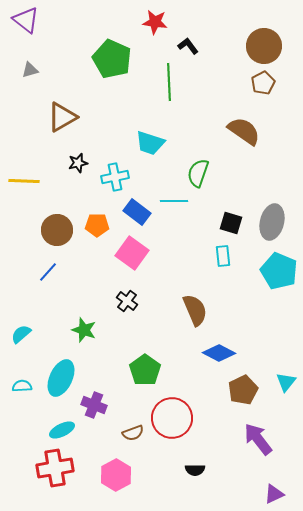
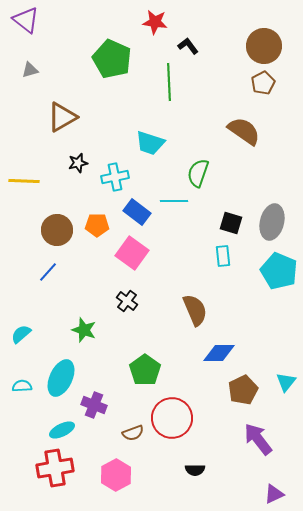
blue diamond at (219, 353): rotated 28 degrees counterclockwise
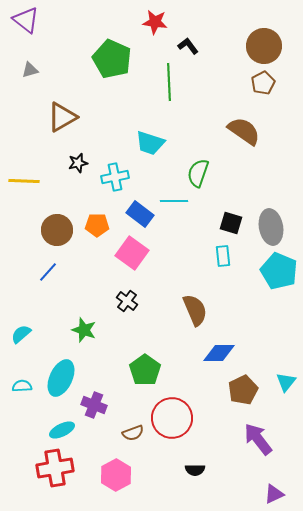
blue rectangle at (137, 212): moved 3 px right, 2 px down
gray ellipse at (272, 222): moved 1 px left, 5 px down; rotated 24 degrees counterclockwise
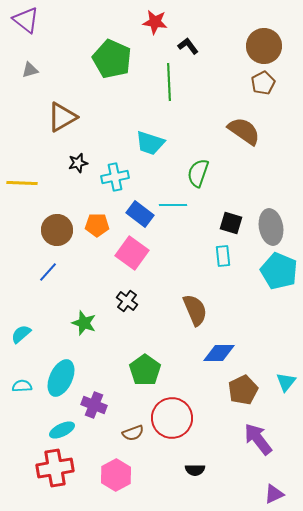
yellow line at (24, 181): moved 2 px left, 2 px down
cyan line at (174, 201): moved 1 px left, 4 px down
green star at (84, 330): moved 7 px up
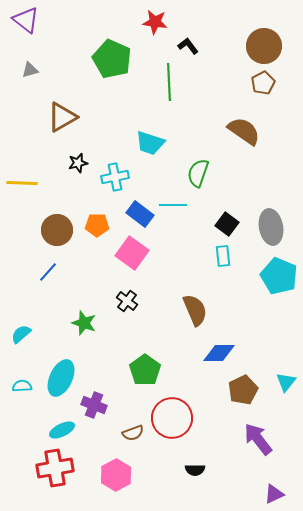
black square at (231, 223): moved 4 px left, 1 px down; rotated 20 degrees clockwise
cyan pentagon at (279, 271): moved 5 px down
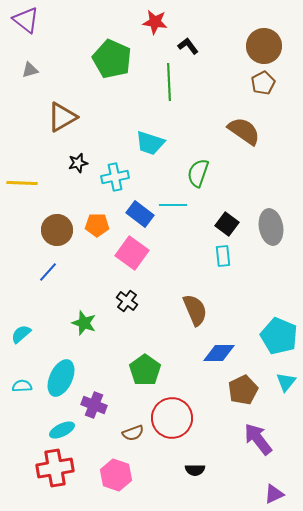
cyan pentagon at (279, 276): moved 60 px down
pink hexagon at (116, 475): rotated 12 degrees counterclockwise
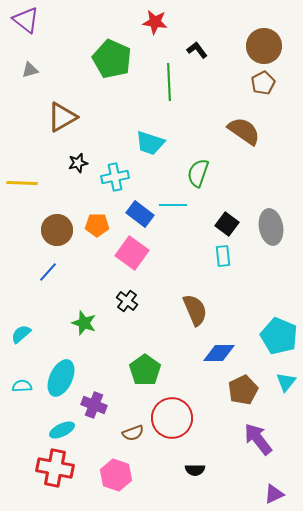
black L-shape at (188, 46): moved 9 px right, 4 px down
red cross at (55, 468): rotated 21 degrees clockwise
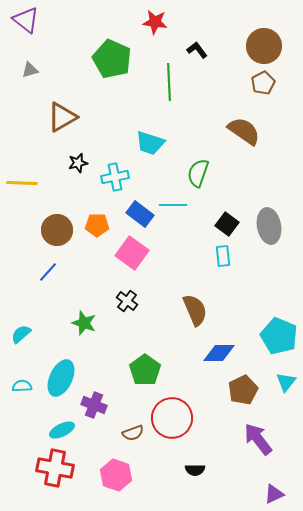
gray ellipse at (271, 227): moved 2 px left, 1 px up
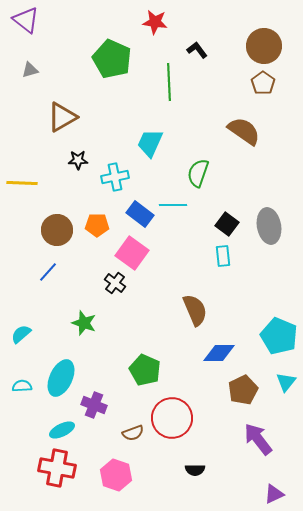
brown pentagon at (263, 83): rotated 10 degrees counterclockwise
cyan trapezoid at (150, 143): rotated 96 degrees clockwise
black star at (78, 163): moved 3 px up; rotated 12 degrees clockwise
black cross at (127, 301): moved 12 px left, 18 px up
green pentagon at (145, 370): rotated 12 degrees counterclockwise
red cross at (55, 468): moved 2 px right
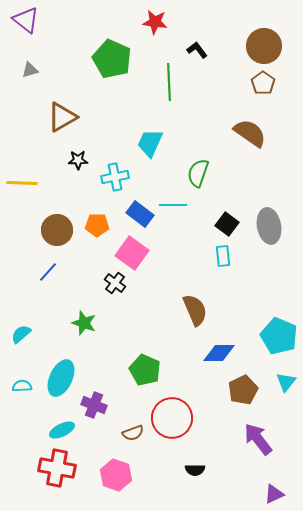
brown semicircle at (244, 131): moved 6 px right, 2 px down
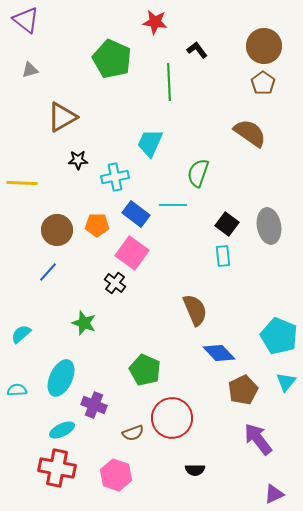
blue rectangle at (140, 214): moved 4 px left
blue diamond at (219, 353): rotated 48 degrees clockwise
cyan semicircle at (22, 386): moved 5 px left, 4 px down
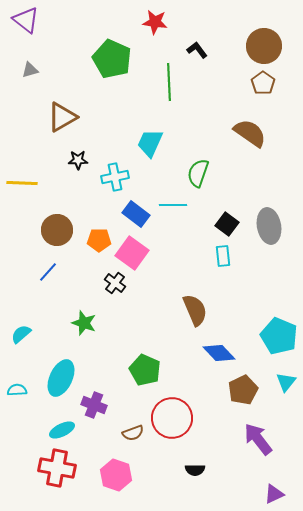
orange pentagon at (97, 225): moved 2 px right, 15 px down
